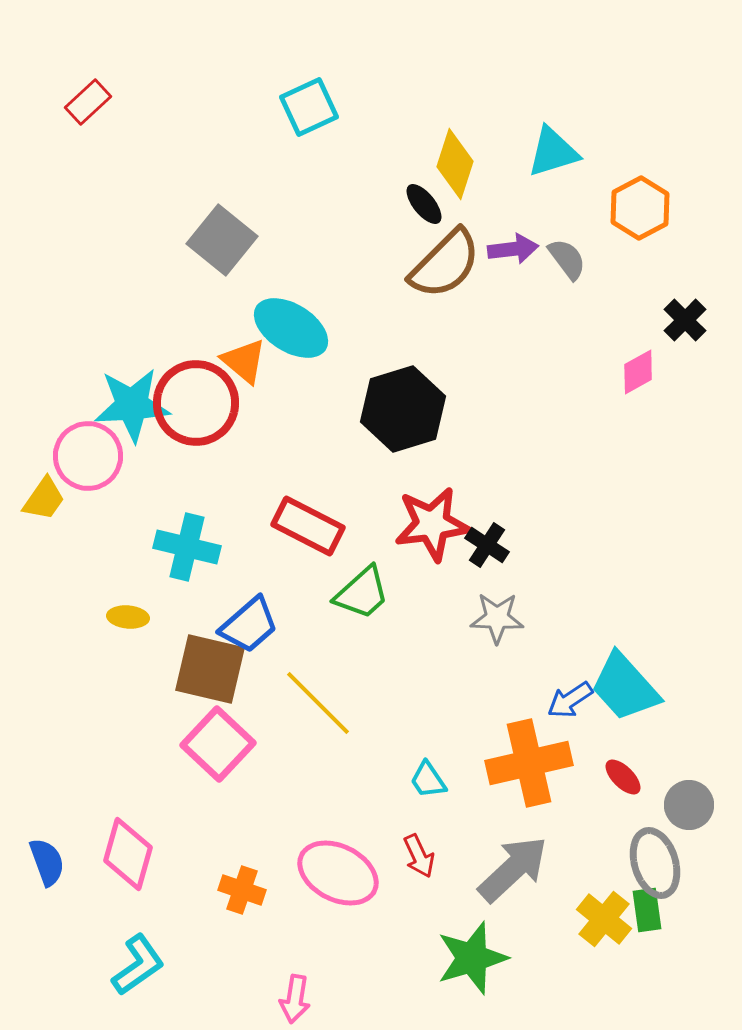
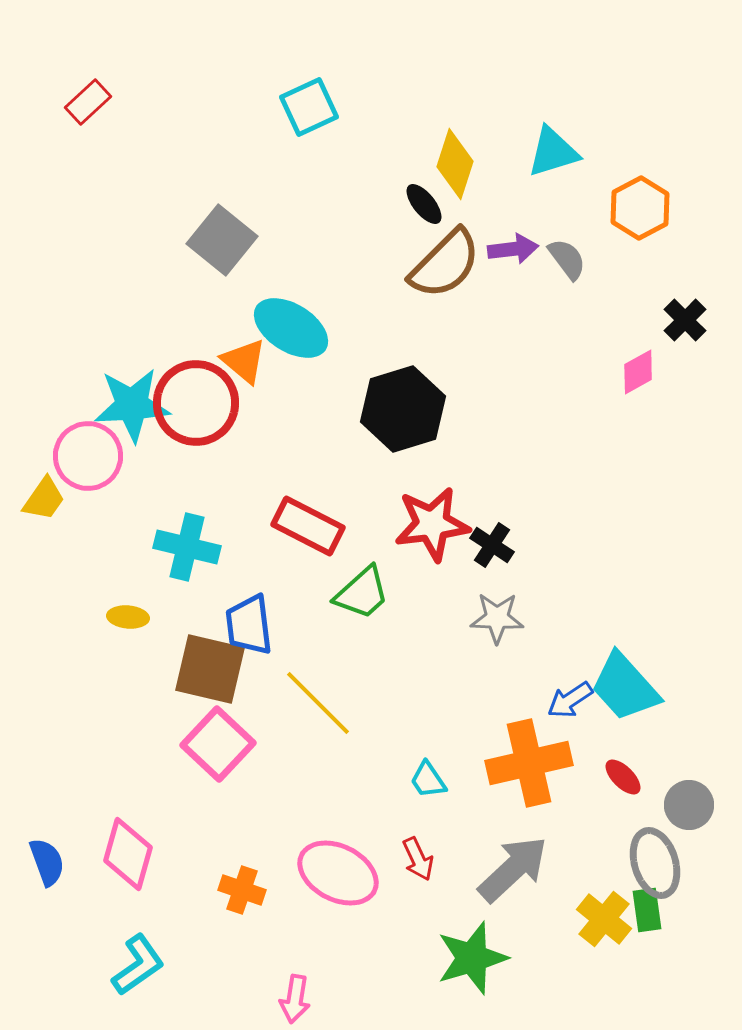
black cross at (487, 545): moved 5 px right
blue trapezoid at (249, 625): rotated 124 degrees clockwise
red arrow at (419, 856): moved 1 px left, 3 px down
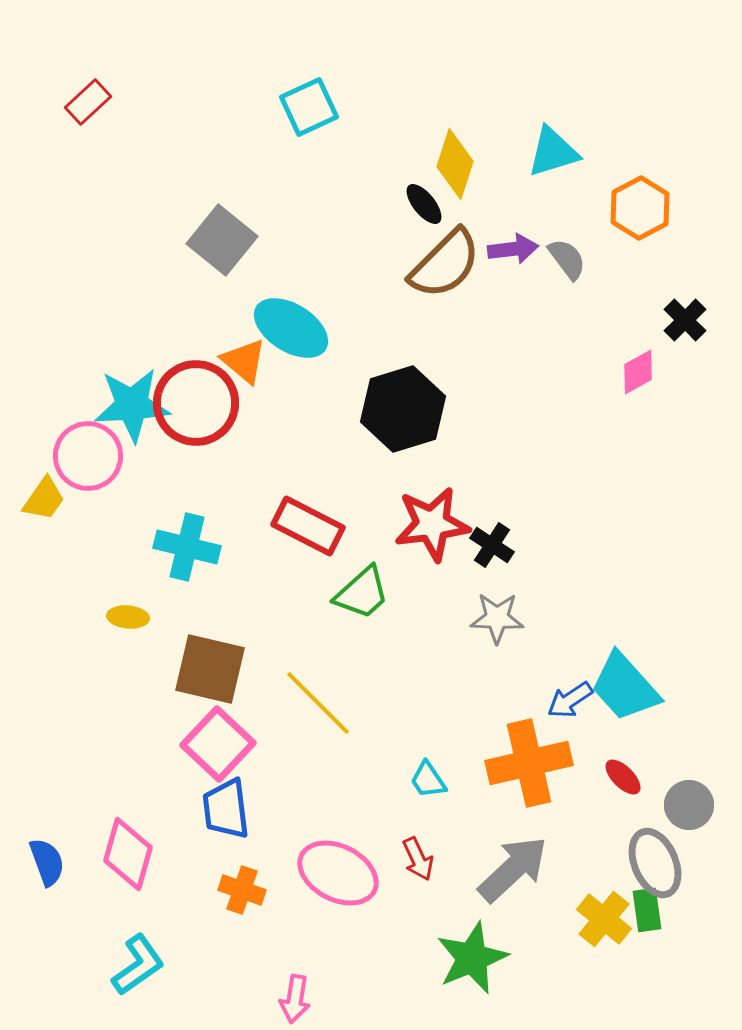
blue trapezoid at (249, 625): moved 23 px left, 184 px down
gray ellipse at (655, 863): rotated 6 degrees counterclockwise
green star at (472, 958): rotated 6 degrees counterclockwise
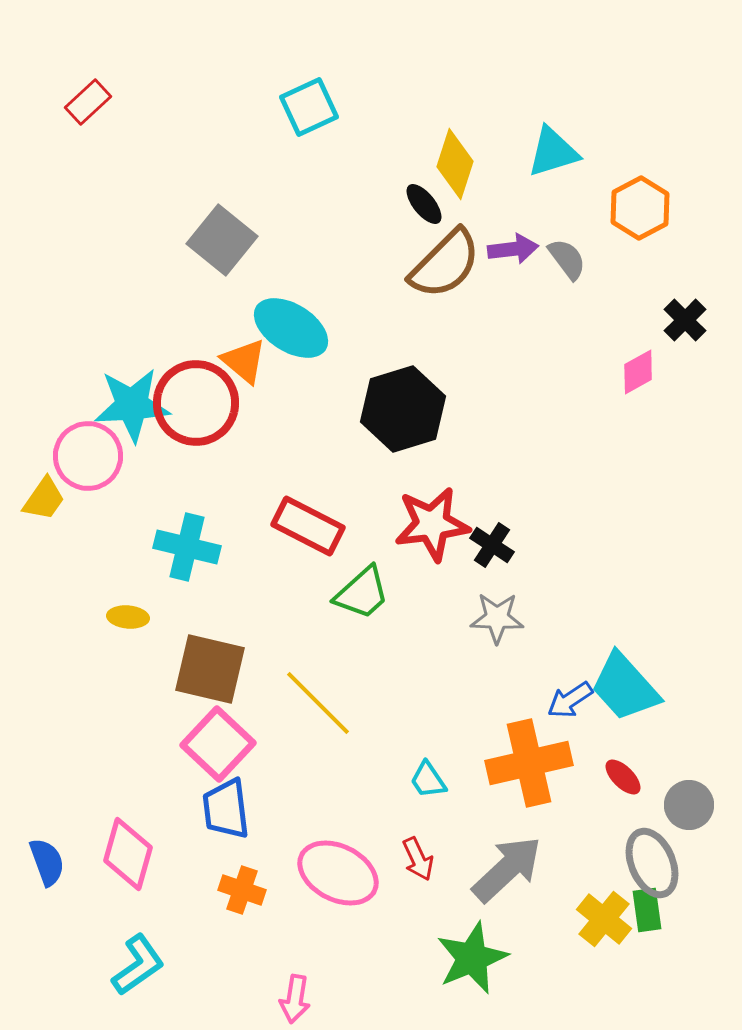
gray ellipse at (655, 863): moved 3 px left
gray arrow at (513, 869): moved 6 px left
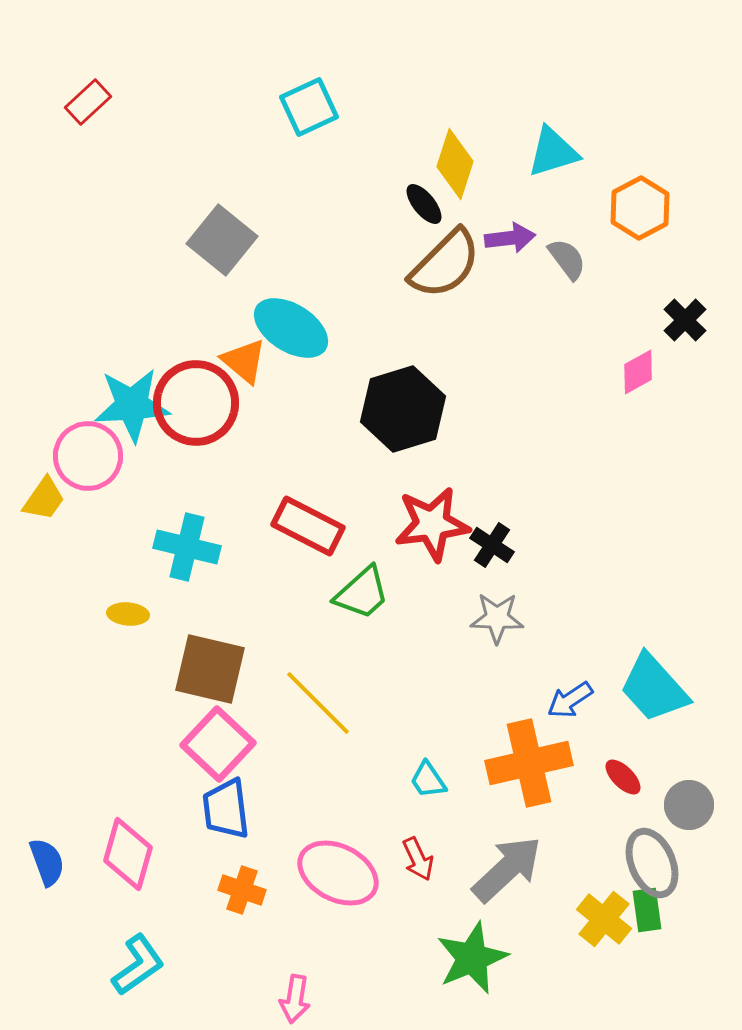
purple arrow at (513, 249): moved 3 px left, 11 px up
yellow ellipse at (128, 617): moved 3 px up
cyan trapezoid at (625, 687): moved 29 px right, 1 px down
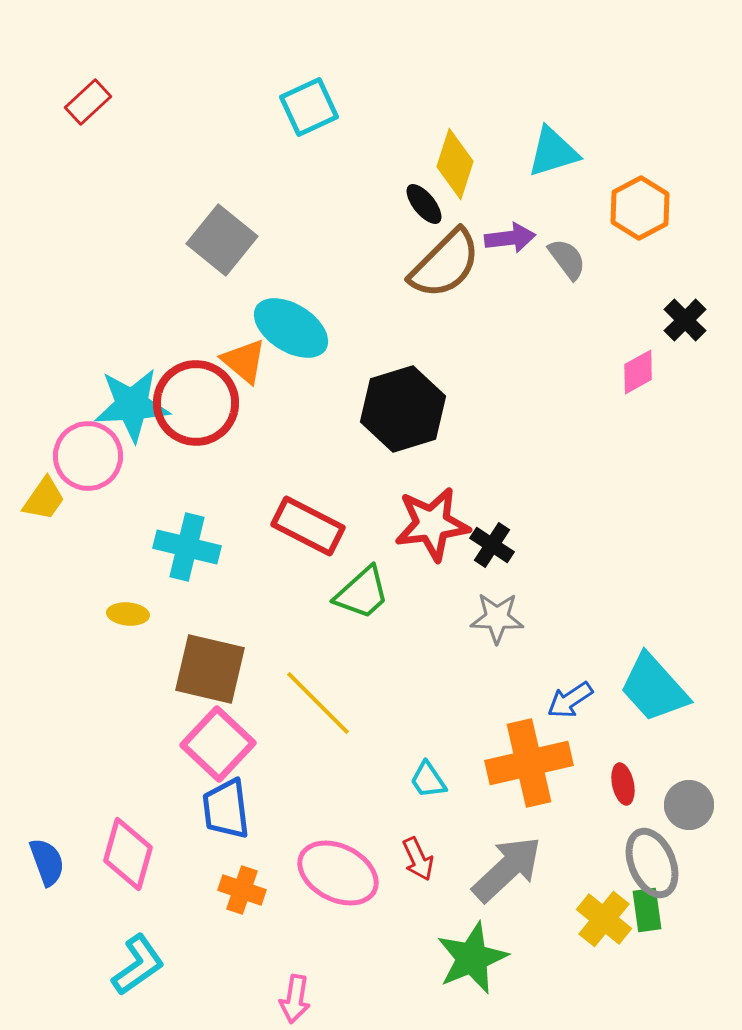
red ellipse at (623, 777): moved 7 px down; rotated 33 degrees clockwise
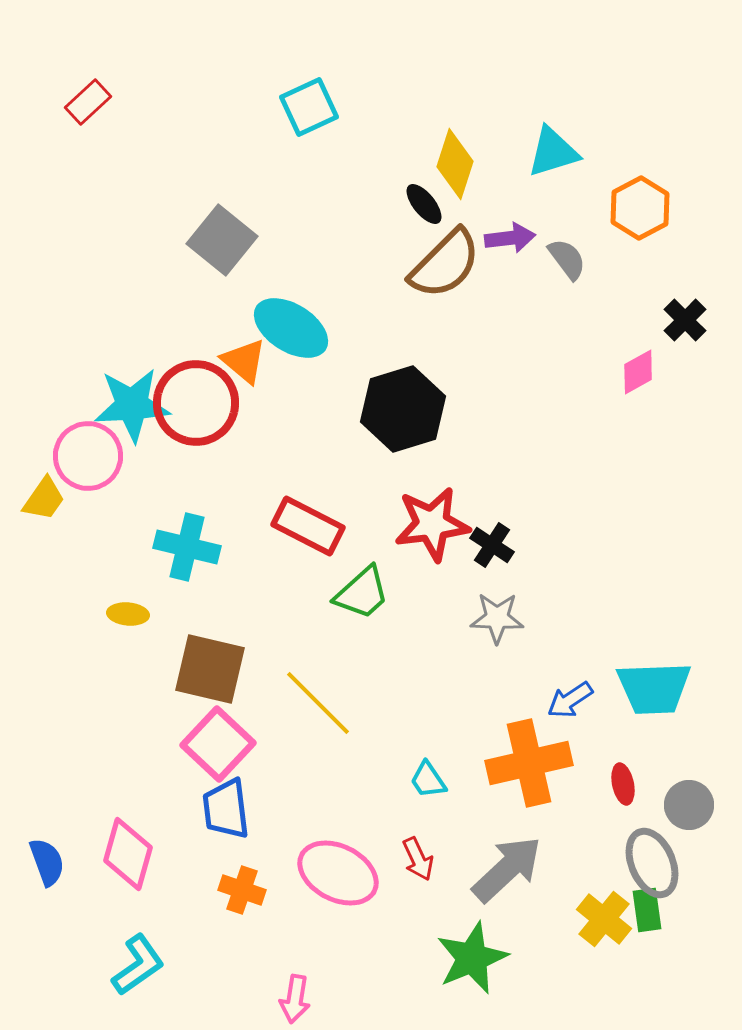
cyan trapezoid at (654, 688): rotated 50 degrees counterclockwise
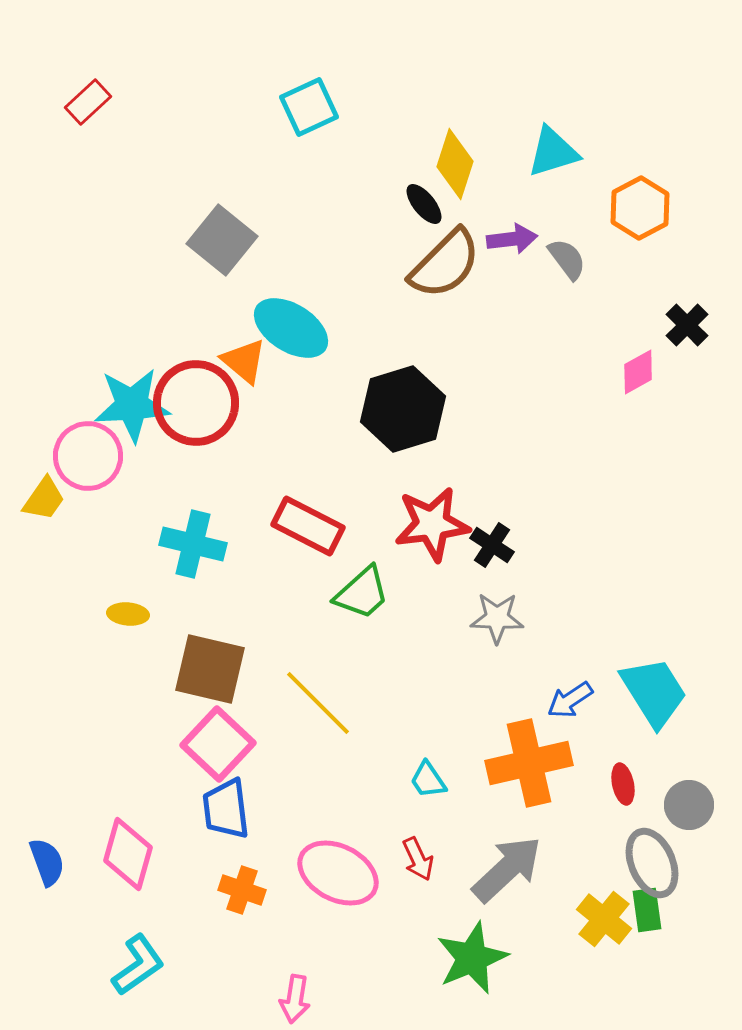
purple arrow at (510, 238): moved 2 px right, 1 px down
black cross at (685, 320): moved 2 px right, 5 px down
cyan cross at (187, 547): moved 6 px right, 3 px up
cyan trapezoid at (654, 688): moved 4 px down; rotated 120 degrees counterclockwise
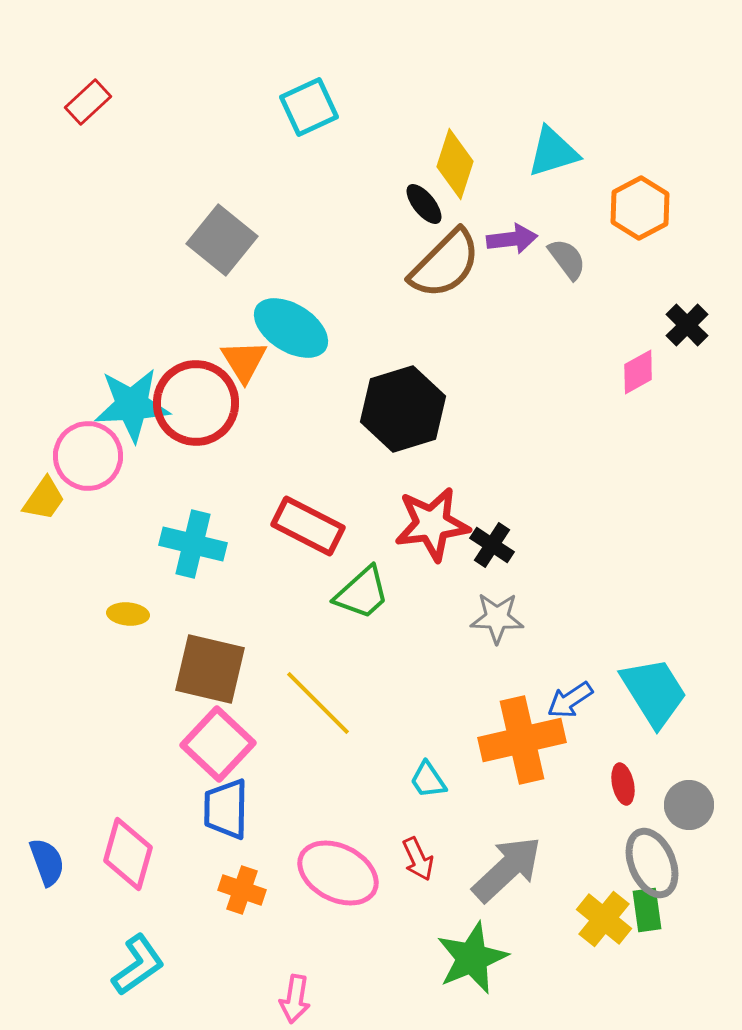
orange triangle at (244, 361): rotated 18 degrees clockwise
orange cross at (529, 763): moved 7 px left, 23 px up
blue trapezoid at (226, 809): rotated 8 degrees clockwise
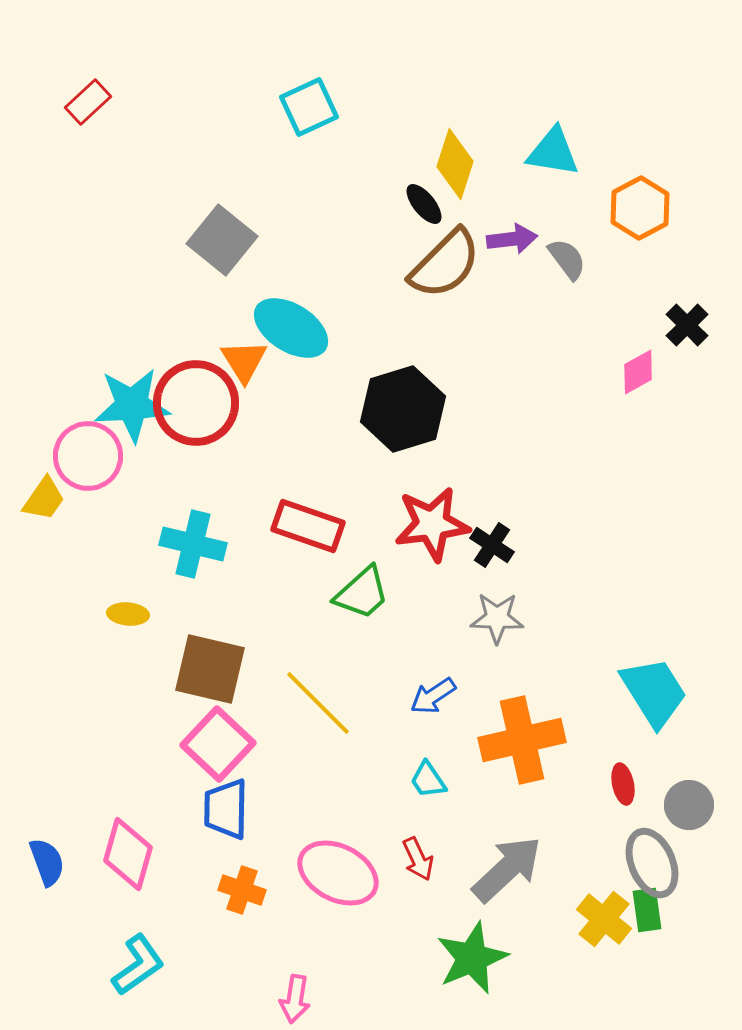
cyan triangle at (553, 152): rotated 26 degrees clockwise
red rectangle at (308, 526): rotated 8 degrees counterclockwise
blue arrow at (570, 700): moved 137 px left, 4 px up
